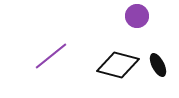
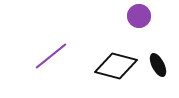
purple circle: moved 2 px right
black diamond: moved 2 px left, 1 px down
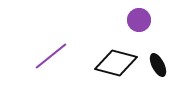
purple circle: moved 4 px down
black diamond: moved 3 px up
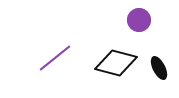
purple line: moved 4 px right, 2 px down
black ellipse: moved 1 px right, 3 px down
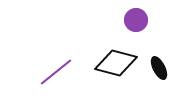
purple circle: moved 3 px left
purple line: moved 1 px right, 14 px down
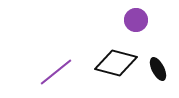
black ellipse: moved 1 px left, 1 px down
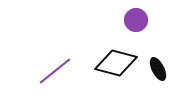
purple line: moved 1 px left, 1 px up
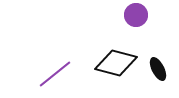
purple circle: moved 5 px up
purple line: moved 3 px down
